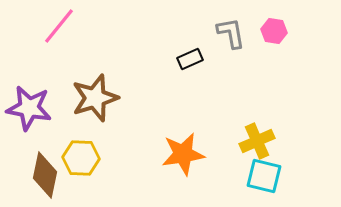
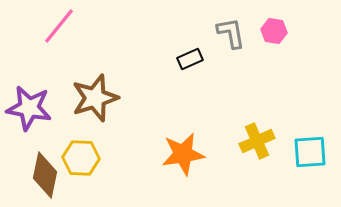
cyan square: moved 46 px right, 24 px up; rotated 18 degrees counterclockwise
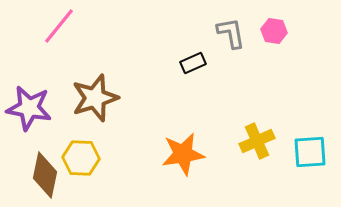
black rectangle: moved 3 px right, 4 px down
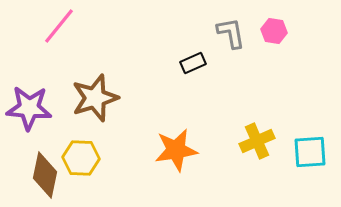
purple star: rotated 6 degrees counterclockwise
orange star: moved 7 px left, 4 px up
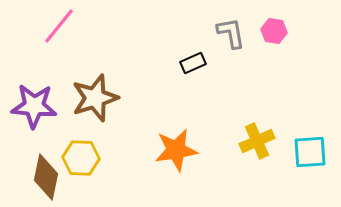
purple star: moved 5 px right, 2 px up
brown diamond: moved 1 px right, 2 px down
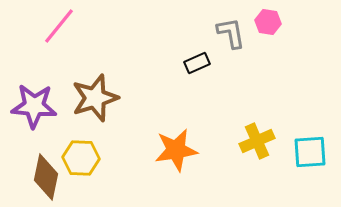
pink hexagon: moved 6 px left, 9 px up
black rectangle: moved 4 px right
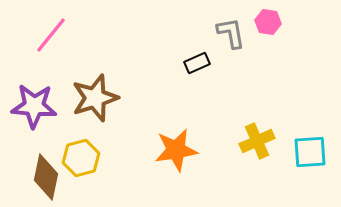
pink line: moved 8 px left, 9 px down
yellow hexagon: rotated 18 degrees counterclockwise
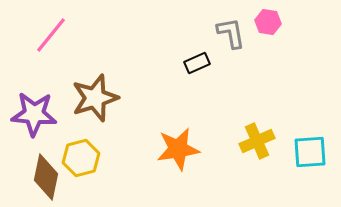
purple star: moved 8 px down
orange star: moved 2 px right, 1 px up
